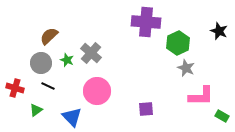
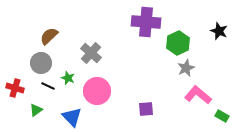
green star: moved 1 px right, 18 px down
gray star: rotated 24 degrees clockwise
pink L-shape: moved 3 px left, 1 px up; rotated 140 degrees counterclockwise
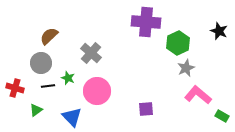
black line: rotated 32 degrees counterclockwise
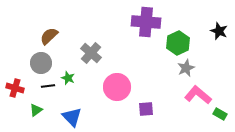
pink circle: moved 20 px right, 4 px up
green rectangle: moved 2 px left, 2 px up
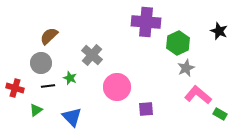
gray cross: moved 1 px right, 2 px down
green star: moved 2 px right
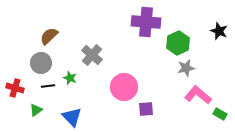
gray star: rotated 12 degrees clockwise
pink circle: moved 7 px right
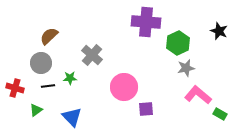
green star: rotated 24 degrees counterclockwise
